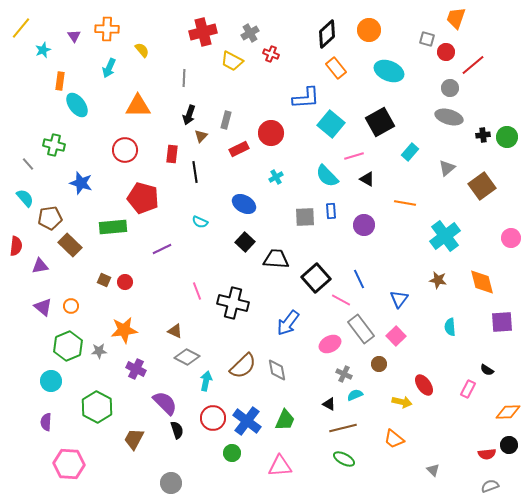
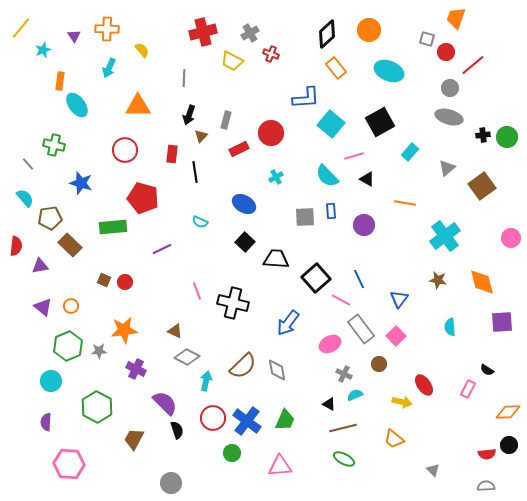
gray semicircle at (490, 486): moved 4 px left; rotated 18 degrees clockwise
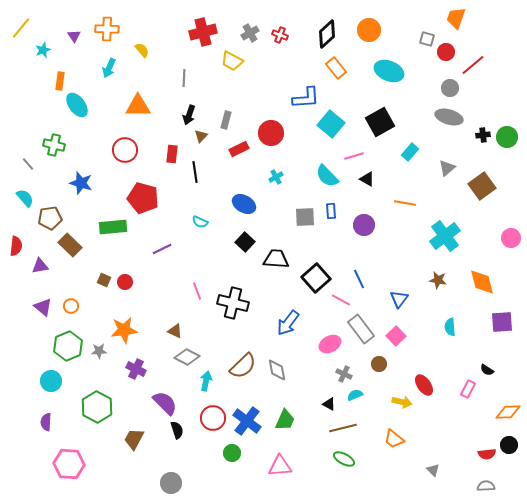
red cross at (271, 54): moved 9 px right, 19 px up
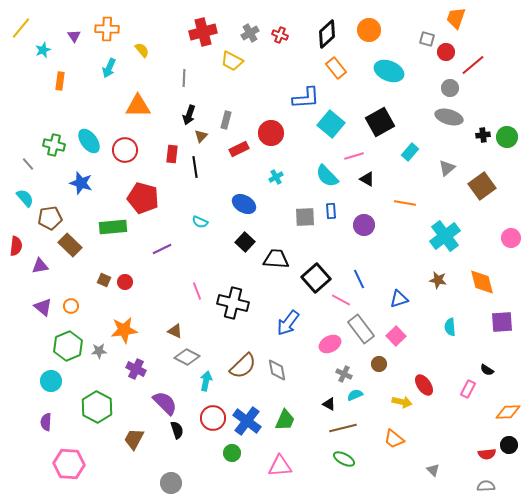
cyan ellipse at (77, 105): moved 12 px right, 36 px down
black line at (195, 172): moved 5 px up
blue triangle at (399, 299): rotated 36 degrees clockwise
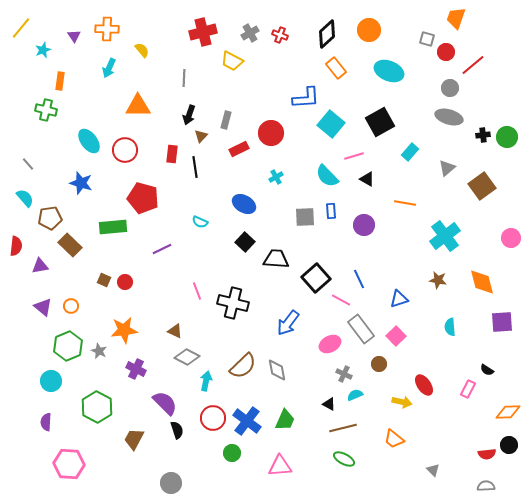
green cross at (54, 145): moved 8 px left, 35 px up
gray star at (99, 351): rotated 28 degrees clockwise
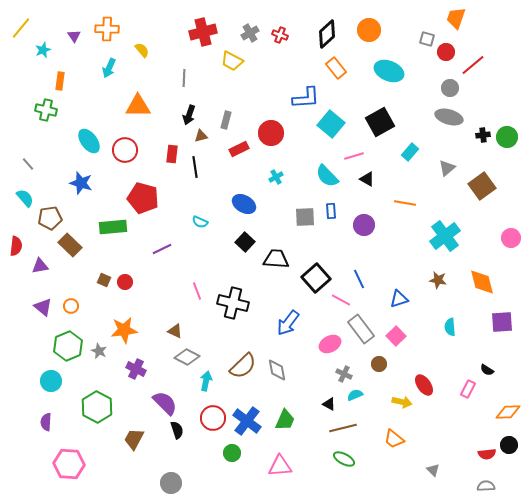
brown triangle at (201, 136): rotated 32 degrees clockwise
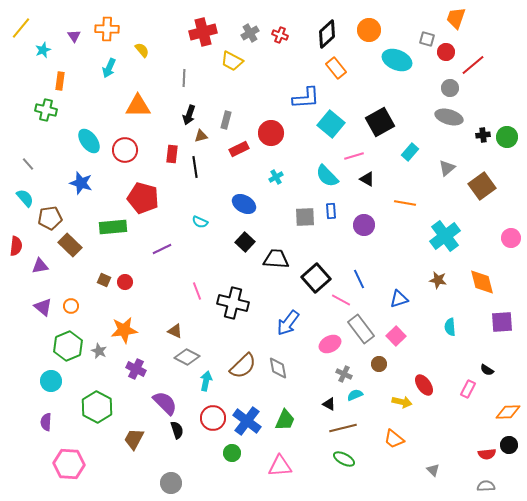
cyan ellipse at (389, 71): moved 8 px right, 11 px up
gray diamond at (277, 370): moved 1 px right, 2 px up
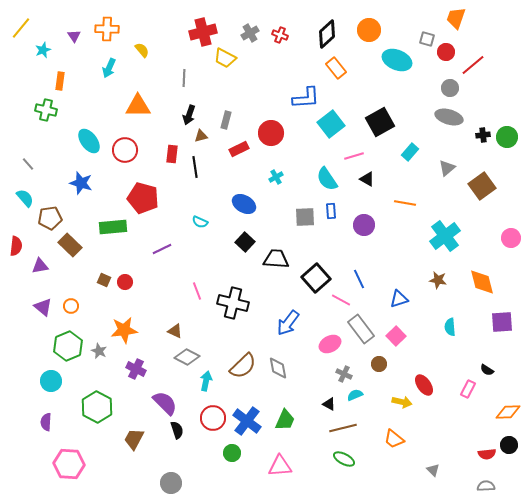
yellow trapezoid at (232, 61): moved 7 px left, 3 px up
cyan square at (331, 124): rotated 12 degrees clockwise
cyan semicircle at (327, 176): moved 3 px down; rotated 10 degrees clockwise
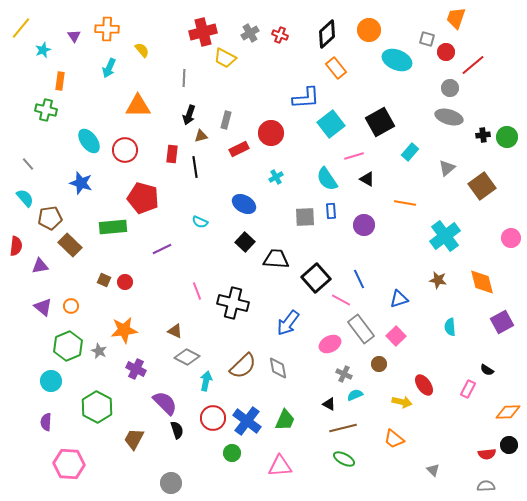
purple square at (502, 322): rotated 25 degrees counterclockwise
